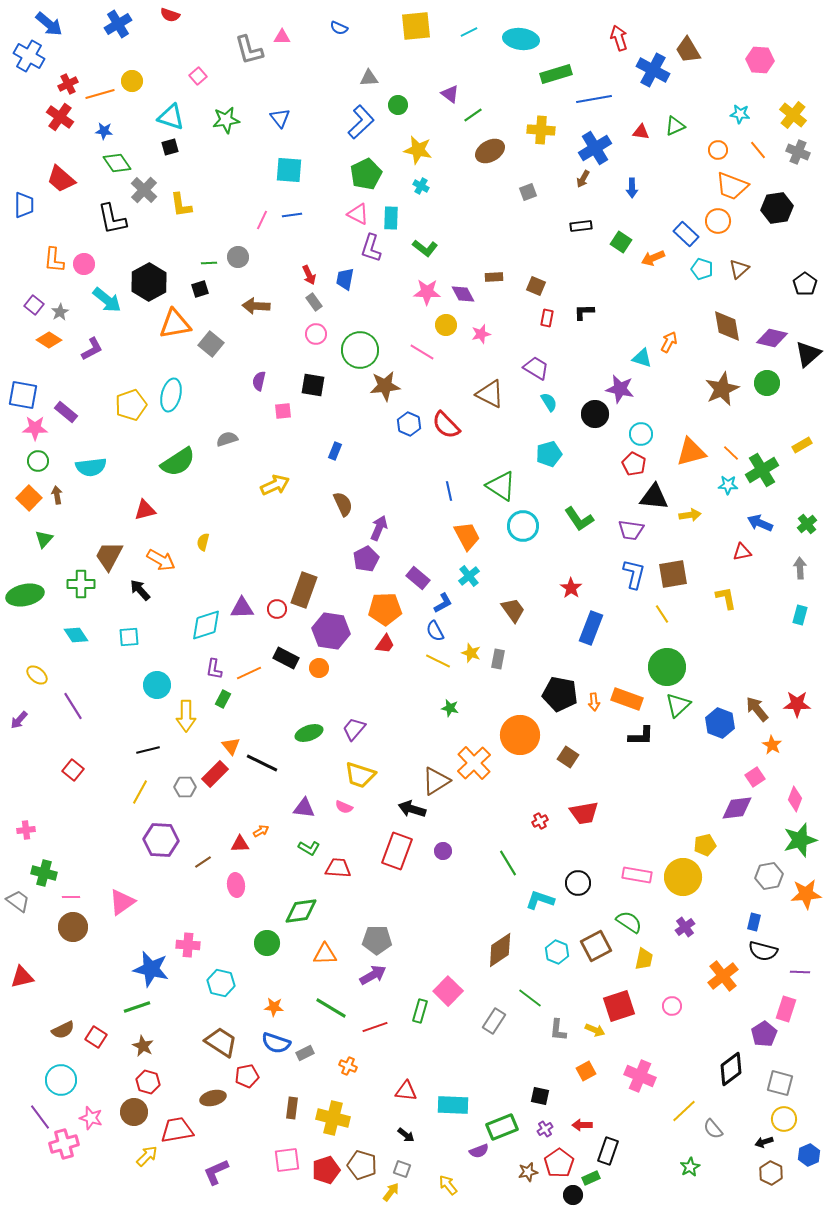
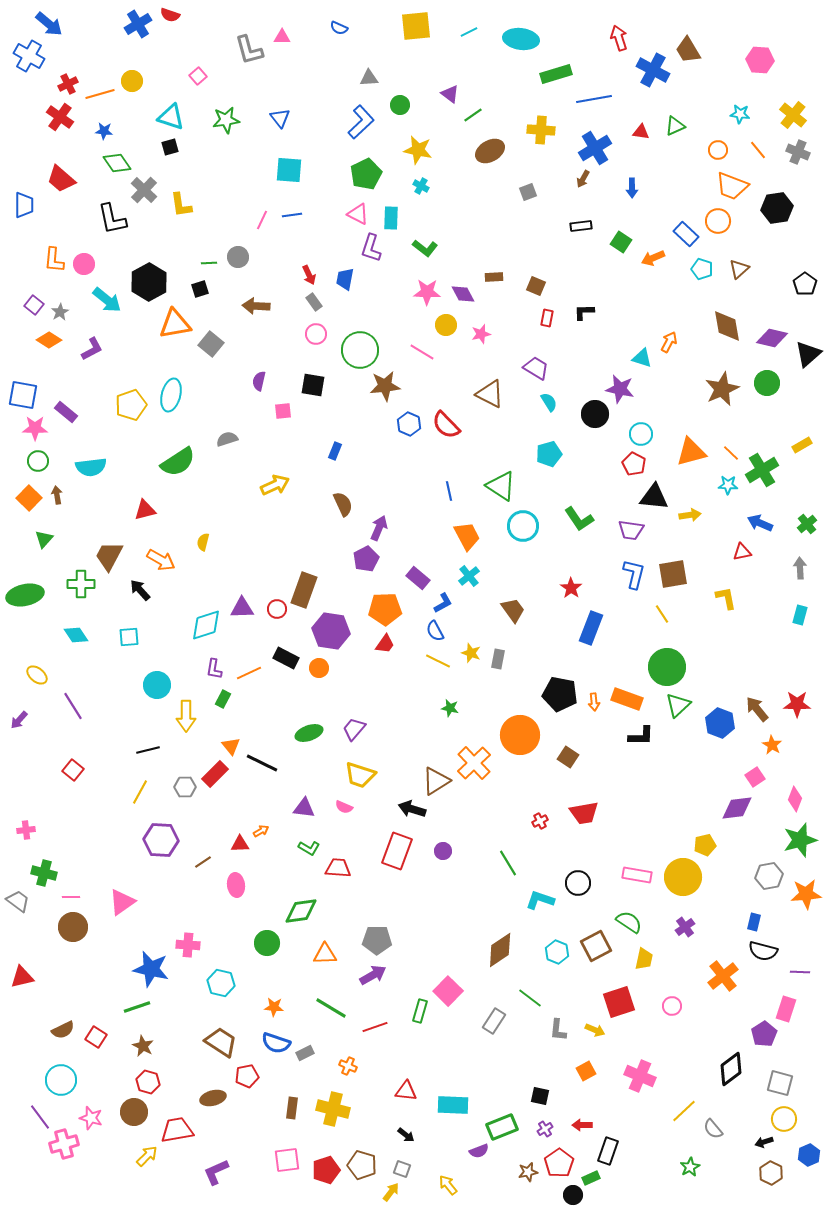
blue cross at (118, 24): moved 20 px right
green circle at (398, 105): moved 2 px right
red square at (619, 1006): moved 4 px up
yellow cross at (333, 1118): moved 9 px up
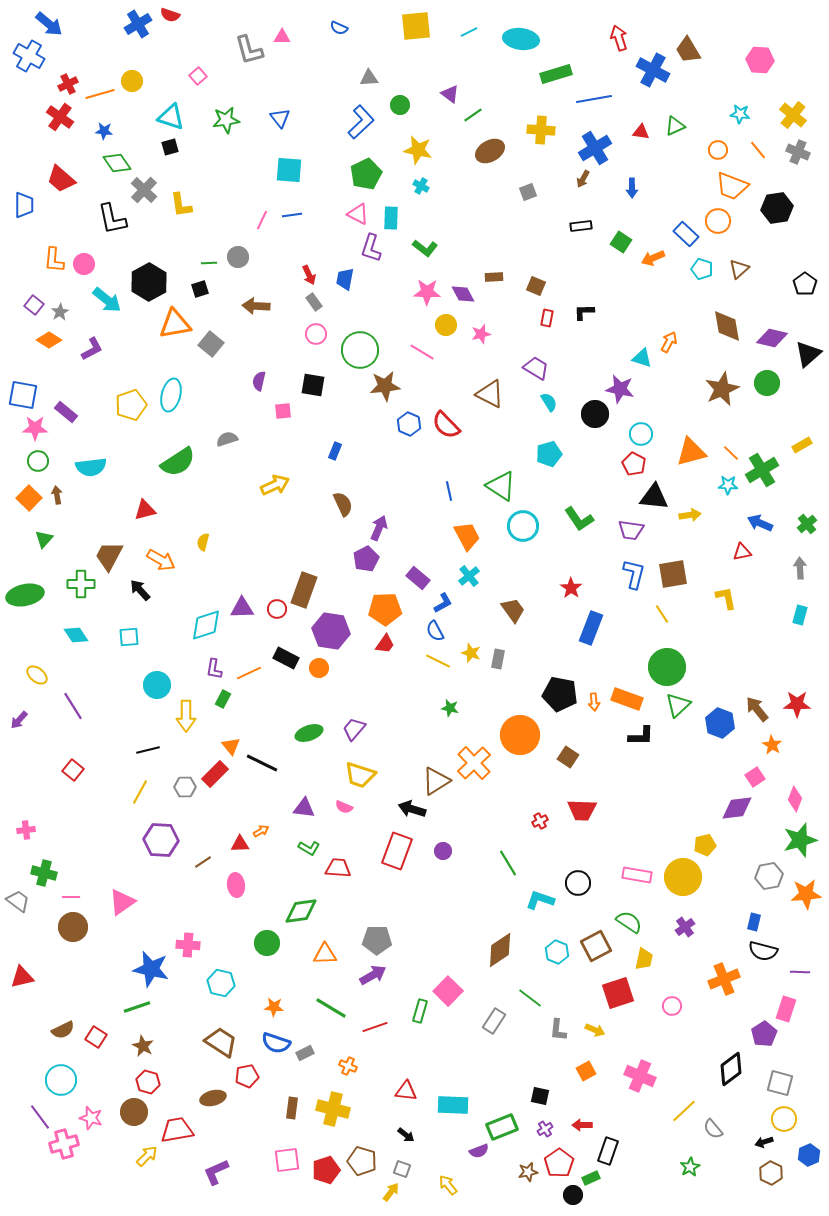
red trapezoid at (584, 813): moved 2 px left, 3 px up; rotated 12 degrees clockwise
orange cross at (723, 976): moved 1 px right, 3 px down; rotated 16 degrees clockwise
red square at (619, 1002): moved 1 px left, 9 px up
brown pentagon at (362, 1165): moved 4 px up
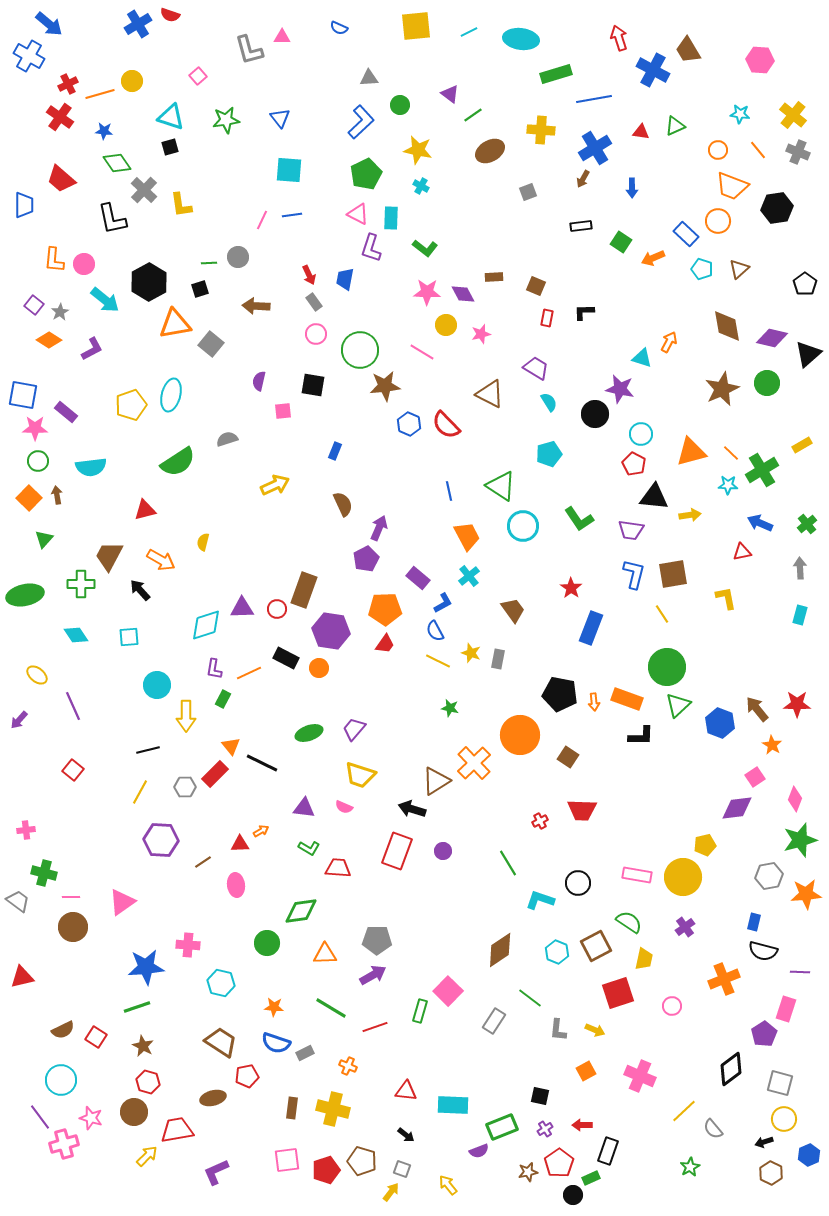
cyan arrow at (107, 300): moved 2 px left
purple line at (73, 706): rotated 8 degrees clockwise
blue star at (151, 969): moved 5 px left, 2 px up; rotated 18 degrees counterclockwise
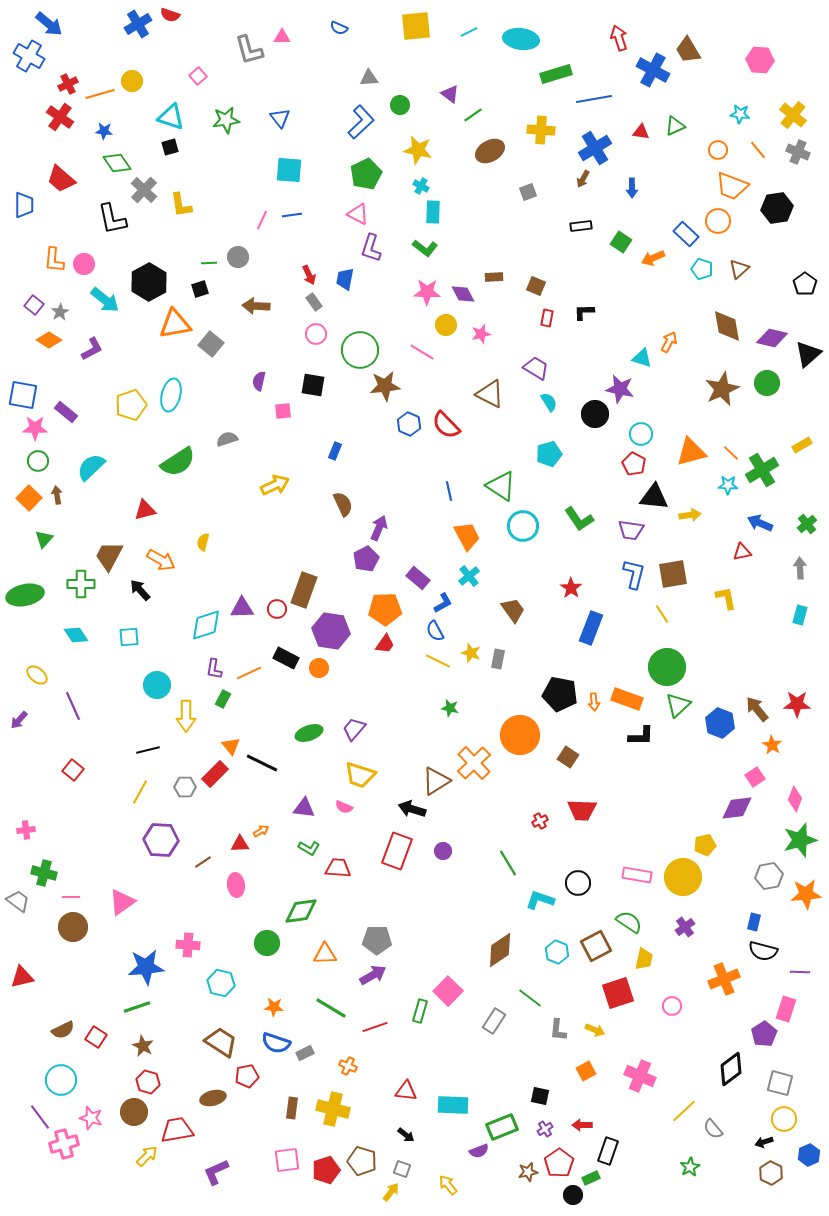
cyan rectangle at (391, 218): moved 42 px right, 6 px up
cyan semicircle at (91, 467): rotated 144 degrees clockwise
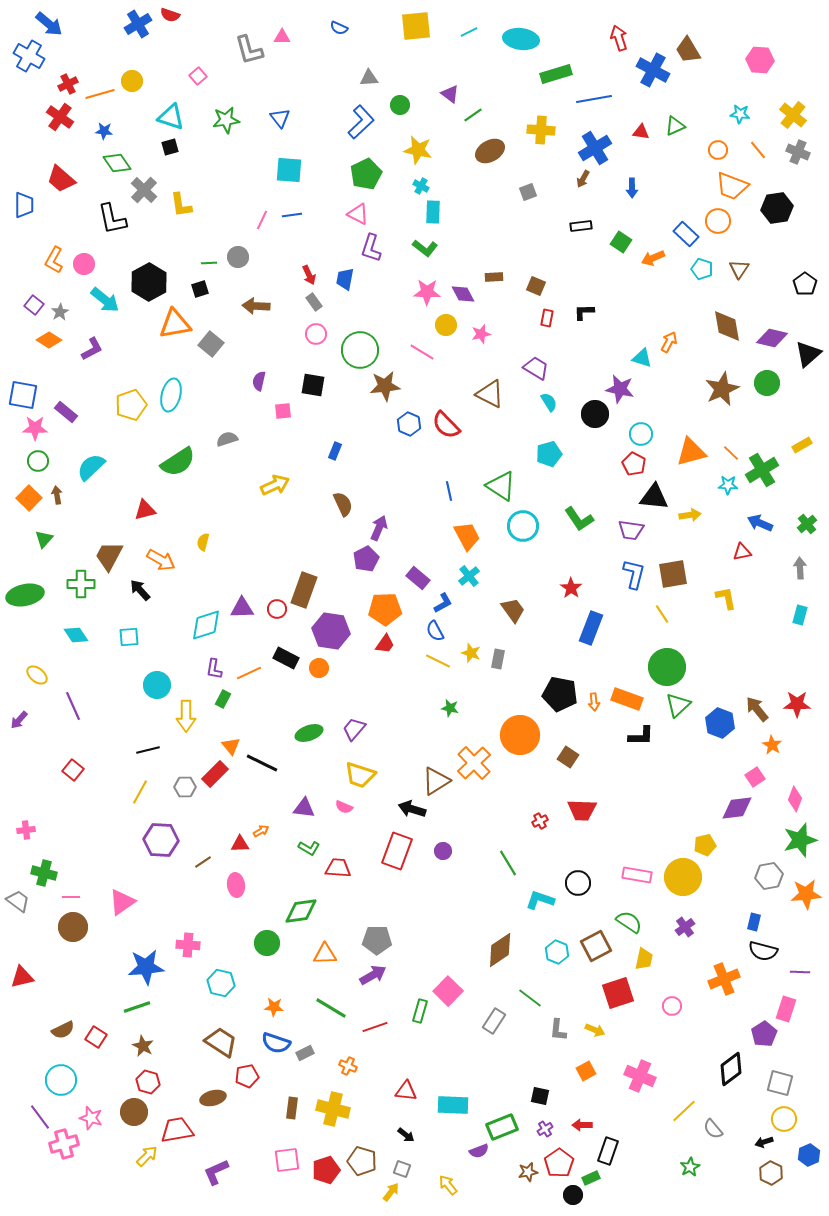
orange L-shape at (54, 260): rotated 24 degrees clockwise
brown triangle at (739, 269): rotated 15 degrees counterclockwise
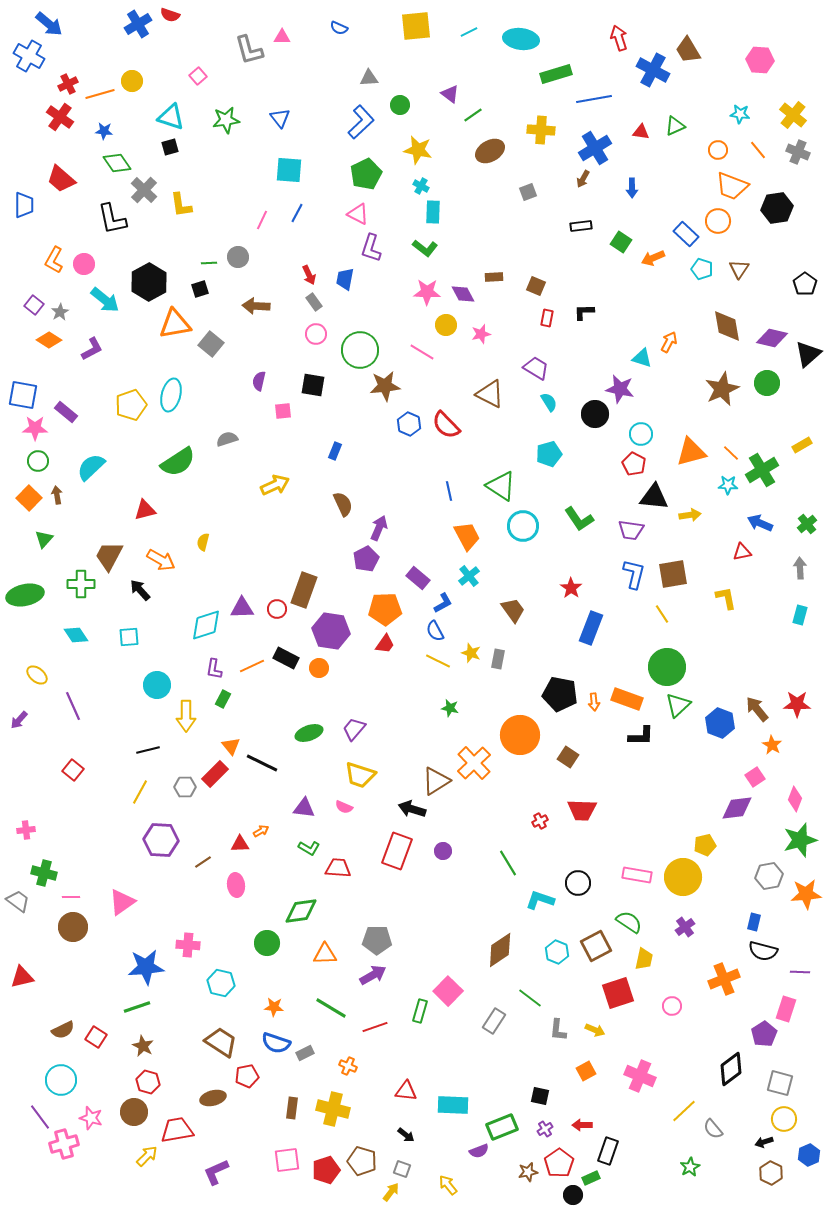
blue line at (292, 215): moved 5 px right, 2 px up; rotated 54 degrees counterclockwise
orange line at (249, 673): moved 3 px right, 7 px up
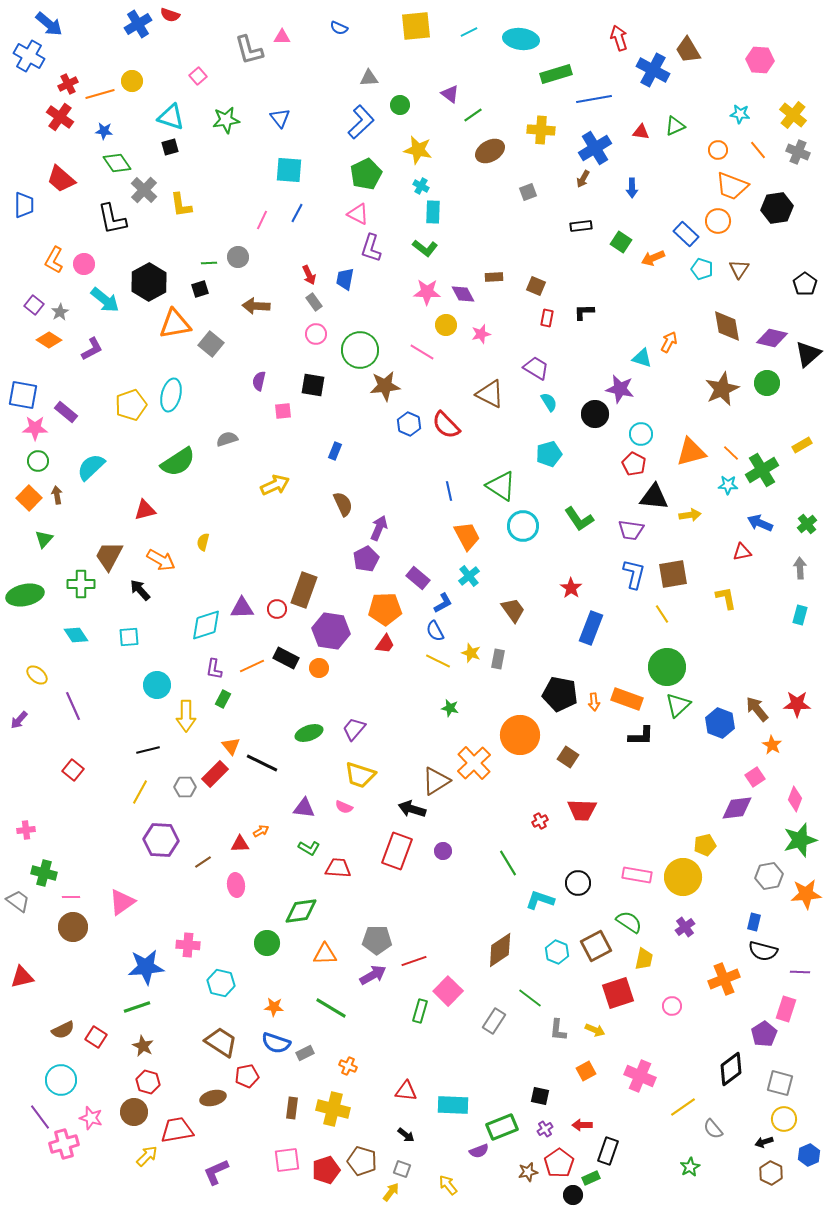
red line at (375, 1027): moved 39 px right, 66 px up
yellow line at (684, 1111): moved 1 px left, 4 px up; rotated 8 degrees clockwise
